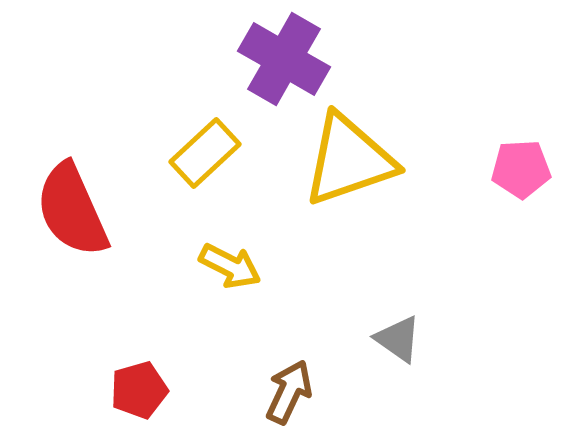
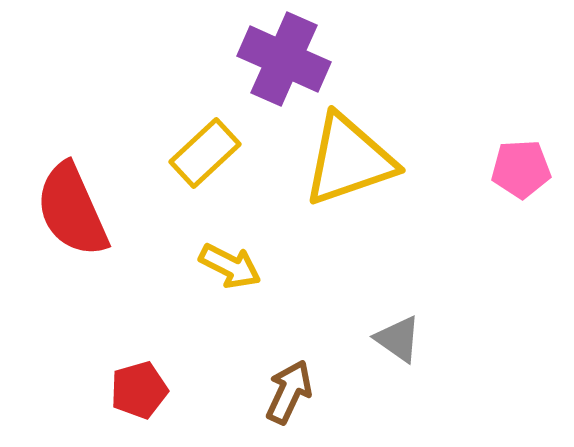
purple cross: rotated 6 degrees counterclockwise
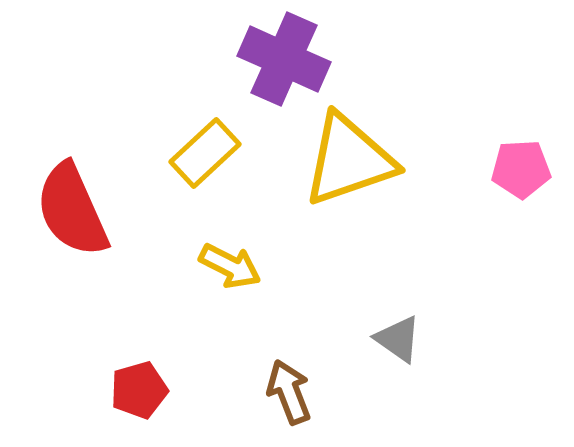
brown arrow: rotated 46 degrees counterclockwise
